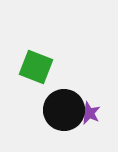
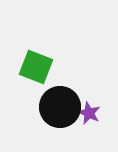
black circle: moved 4 px left, 3 px up
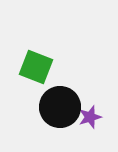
purple star: moved 1 px right, 4 px down; rotated 30 degrees clockwise
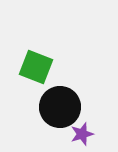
purple star: moved 8 px left, 17 px down
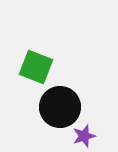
purple star: moved 2 px right, 2 px down
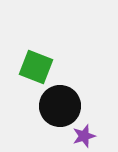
black circle: moved 1 px up
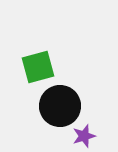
green square: moved 2 px right; rotated 36 degrees counterclockwise
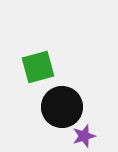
black circle: moved 2 px right, 1 px down
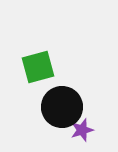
purple star: moved 2 px left, 6 px up
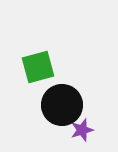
black circle: moved 2 px up
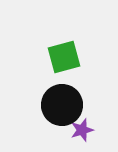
green square: moved 26 px right, 10 px up
